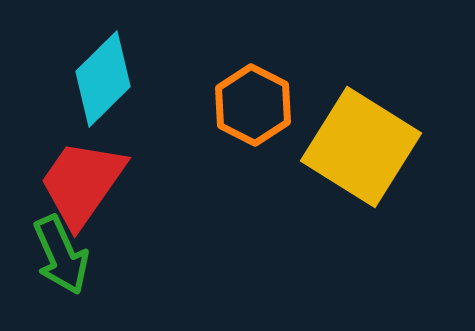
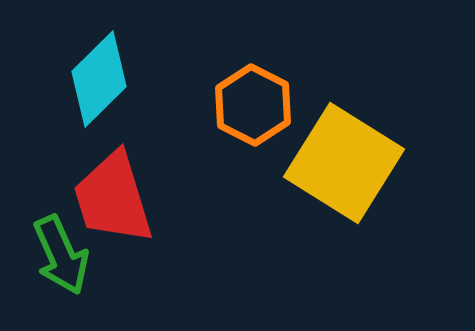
cyan diamond: moved 4 px left
yellow square: moved 17 px left, 16 px down
red trapezoid: moved 31 px right, 15 px down; rotated 52 degrees counterclockwise
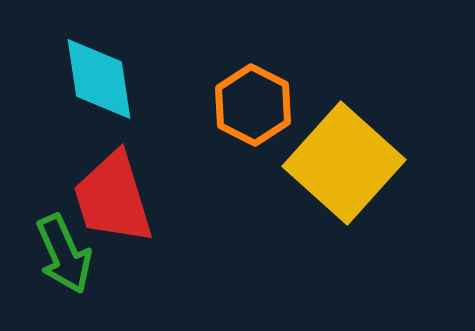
cyan diamond: rotated 54 degrees counterclockwise
yellow square: rotated 10 degrees clockwise
green arrow: moved 3 px right, 1 px up
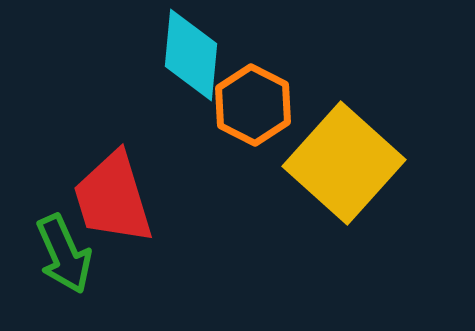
cyan diamond: moved 92 px right, 24 px up; rotated 14 degrees clockwise
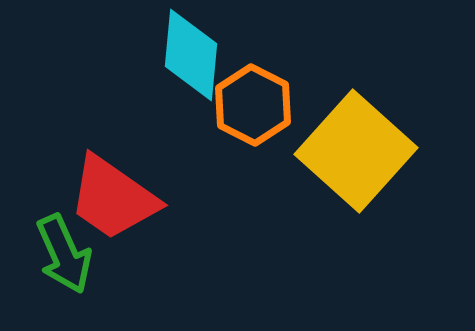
yellow square: moved 12 px right, 12 px up
red trapezoid: rotated 38 degrees counterclockwise
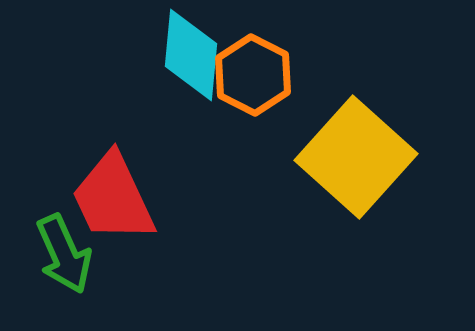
orange hexagon: moved 30 px up
yellow square: moved 6 px down
red trapezoid: rotated 30 degrees clockwise
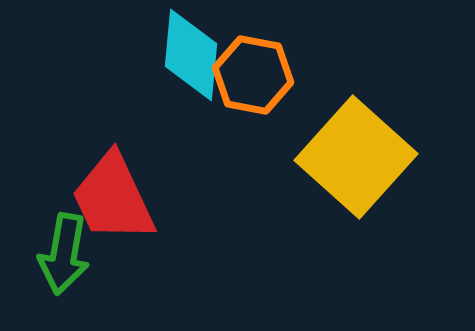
orange hexagon: rotated 16 degrees counterclockwise
green arrow: rotated 34 degrees clockwise
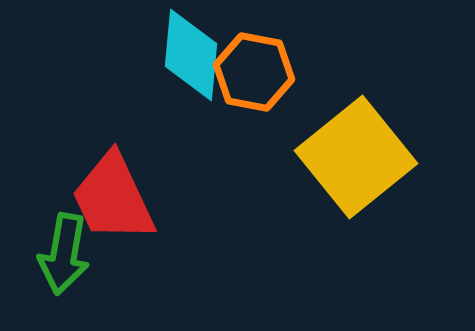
orange hexagon: moved 1 px right, 3 px up
yellow square: rotated 9 degrees clockwise
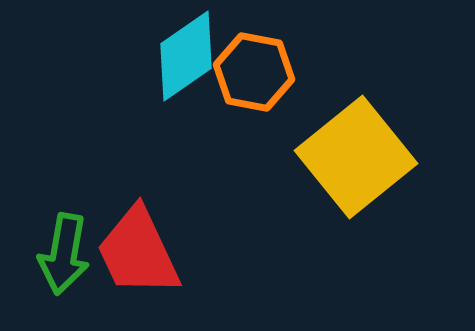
cyan diamond: moved 5 px left, 1 px down; rotated 50 degrees clockwise
red trapezoid: moved 25 px right, 54 px down
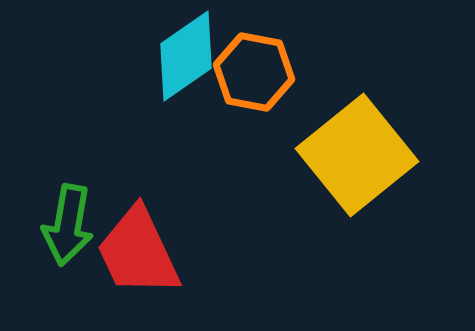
yellow square: moved 1 px right, 2 px up
green arrow: moved 4 px right, 29 px up
